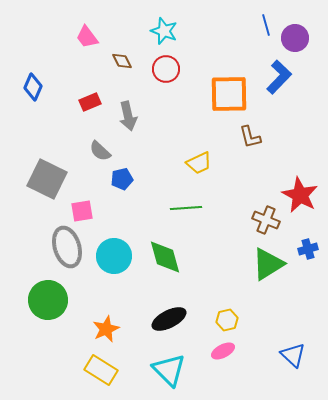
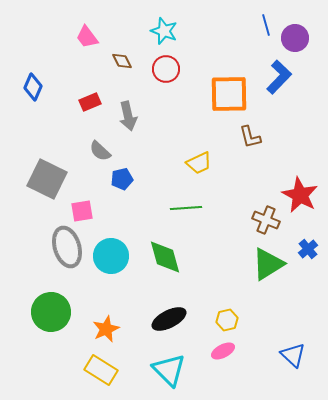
blue cross: rotated 24 degrees counterclockwise
cyan circle: moved 3 px left
green circle: moved 3 px right, 12 px down
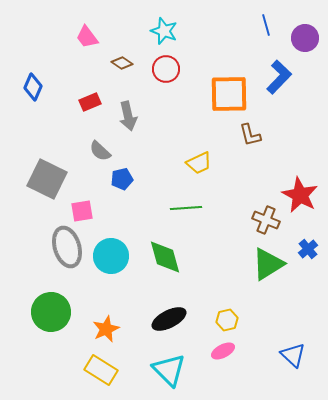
purple circle: moved 10 px right
brown diamond: moved 2 px down; rotated 30 degrees counterclockwise
brown L-shape: moved 2 px up
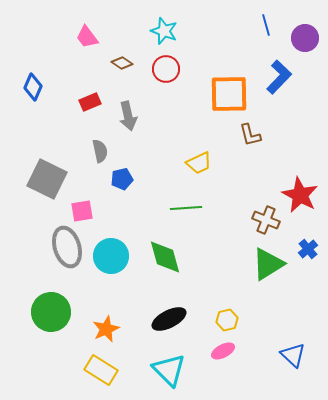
gray semicircle: rotated 145 degrees counterclockwise
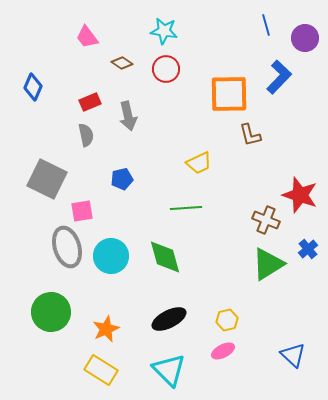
cyan star: rotated 12 degrees counterclockwise
gray semicircle: moved 14 px left, 16 px up
red star: rotated 9 degrees counterclockwise
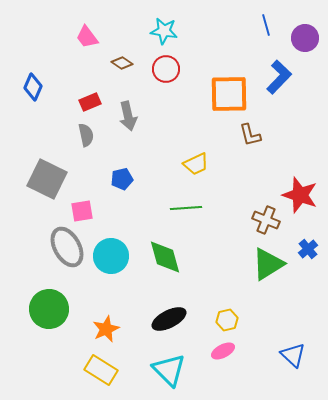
yellow trapezoid: moved 3 px left, 1 px down
gray ellipse: rotated 12 degrees counterclockwise
green circle: moved 2 px left, 3 px up
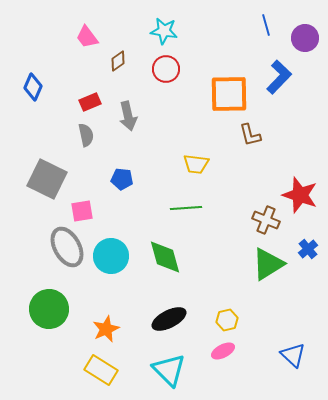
brown diamond: moved 4 px left, 2 px up; rotated 70 degrees counterclockwise
yellow trapezoid: rotated 32 degrees clockwise
blue pentagon: rotated 20 degrees clockwise
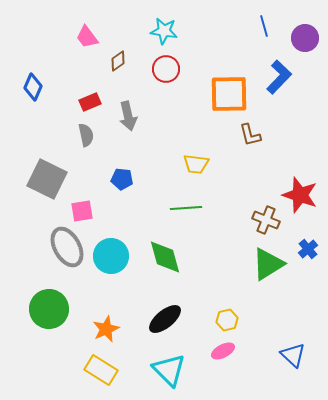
blue line: moved 2 px left, 1 px down
black ellipse: moved 4 px left; rotated 12 degrees counterclockwise
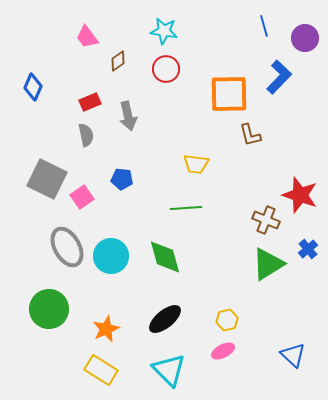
pink square: moved 14 px up; rotated 25 degrees counterclockwise
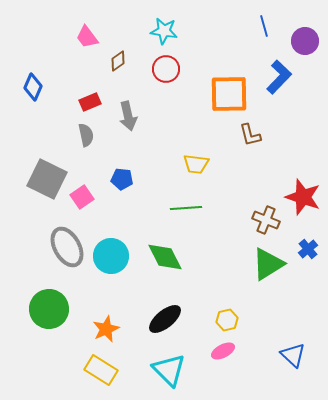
purple circle: moved 3 px down
red star: moved 3 px right, 2 px down
green diamond: rotated 12 degrees counterclockwise
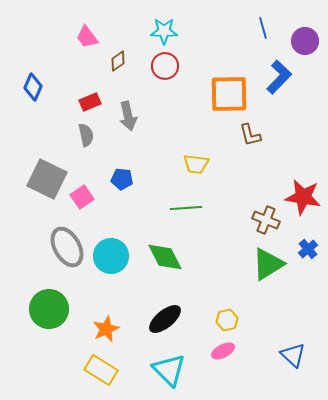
blue line: moved 1 px left, 2 px down
cyan star: rotated 8 degrees counterclockwise
red circle: moved 1 px left, 3 px up
red star: rotated 9 degrees counterclockwise
